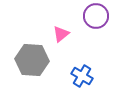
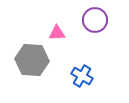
purple circle: moved 1 px left, 4 px down
pink triangle: moved 4 px left, 1 px up; rotated 36 degrees clockwise
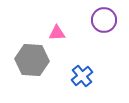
purple circle: moved 9 px right
blue cross: rotated 20 degrees clockwise
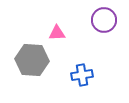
blue cross: moved 1 px up; rotated 30 degrees clockwise
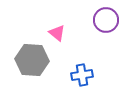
purple circle: moved 2 px right
pink triangle: rotated 42 degrees clockwise
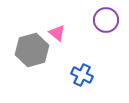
gray hexagon: moved 10 px up; rotated 20 degrees counterclockwise
blue cross: rotated 35 degrees clockwise
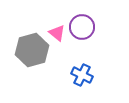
purple circle: moved 24 px left, 7 px down
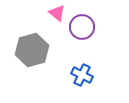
pink triangle: moved 20 px up
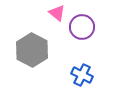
gray hexagon: rotated 16 degrees counterclockwise
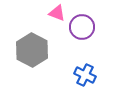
pink triangle: rotated 18 degrees counterclockwise
blue cross: moved 3 px right
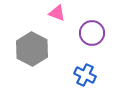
purple circle: moved 10 px right, 6 px down
gray hexagon: moved 1 px up
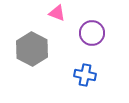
blue cross: rotated 15 degrees counterclockwise
